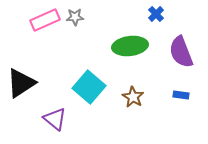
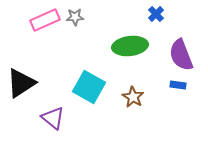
purple semicircle: moved 3 px down
cyan square: rotated 12 degrees counterclockwise
blue rectangle: moved 3 px left, 10 px up
purple triangle: moved 2 px left, 1 px up
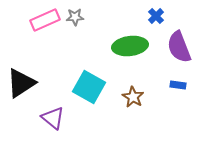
blue cross: moved 2 px down
purple semicircle: moved 2 px left, 8 px up
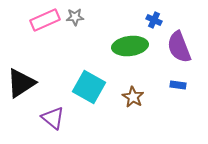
blue cross: moved 2 px left, 4 px down; rotated 21 degrees counterclockwise
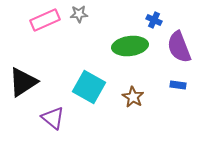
gray star: moved 4 px right, 3 px up
black triangle: moved 2 px right, 1 px up
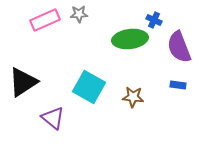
green ellipse: moved 7 px up
brown star: rotated 25 degrees counterclockwise
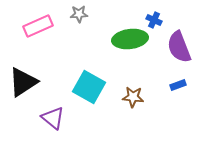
pink rectangle: moved 7 px left, 6 px down
blue rectangle: rotated 28 degrees counterclockwise
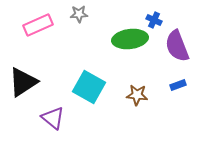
pink rectangle: moved 1 px up
purple semicircle: moved 2 px left, 1 px up
brown star: moved 4 px right, 2 px up
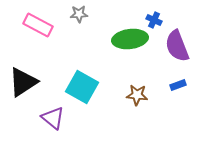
pink rectangle: rotated 52 degrees clockwise
cyan square: moved 7 px left
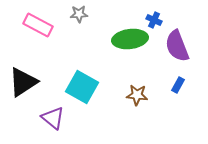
blue rectangle: rotated 42 degrees counterclockwise
